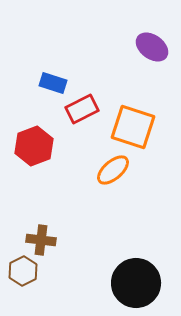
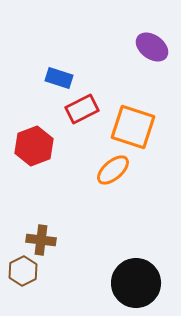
blue rectangle: moved 6 px right, 5 px up
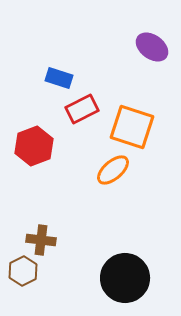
orange square: moved 1 px left
black circle: moved 11 px left, 5 px up
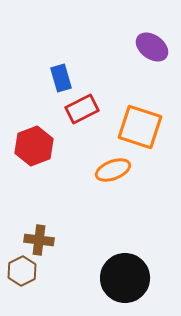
blue rectangle: moved 2 px right; rotated 56 degrees clockwise
orange square: moved 8 px right
orange ellipse: rotated 20 degrees clockwise
brown cross: moved 2 px left
brown hexagon: moved 1 px left
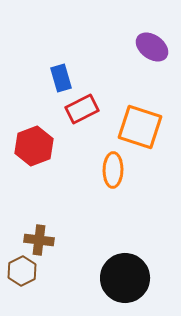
orange ellipse: rotated 68 degrees counterclockwise
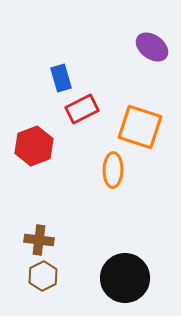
brown hexagon: moved 21 px right, 5 px down
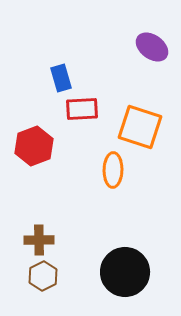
red rectangle: rotated 24 degrees clockwise
brown cross: rotated 8 degrees counterclockwise
black circle: moved 6 px up
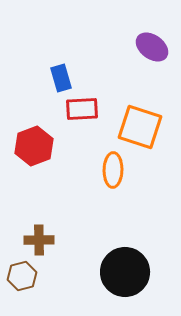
brown hexagon: moved 21 px left; rotated 12 degrees clockwise
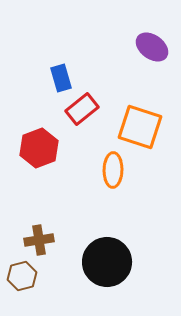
red rectangle: rotated 36 degrees counterclockwise
red hexagon: moved 5 px right, 2 px down
brown cross: rotated 8 degrees counterclockwise
black circle: moved 18 px left, 10 px up
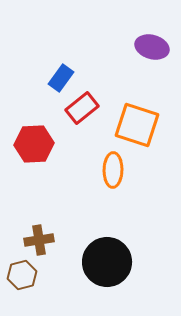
purple ellipse: rotated 20 degrees counterclockwise
blue rectangle: rotated 52 degrees clockwise
red rectangle: moved 1 px up
orange square: moved 3 px left, 2 px up
red hexagon: moved 5 px left, 4 px up; rotated 18 degrees clockwise
brown hexagon: moved 1 px up
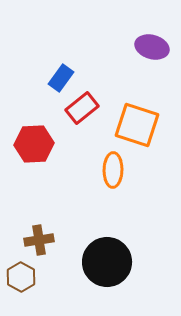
brown hexagon: moved 1 px left, 2 px down; rotated 16 degrees counterclockwise
